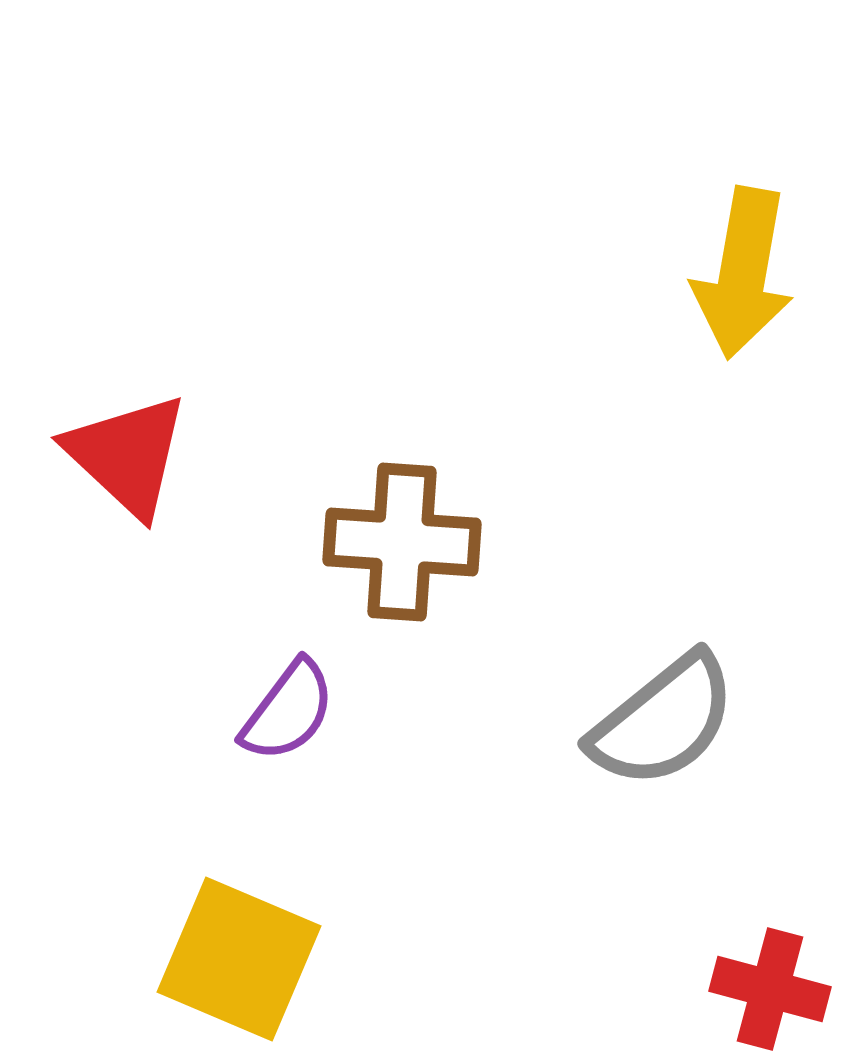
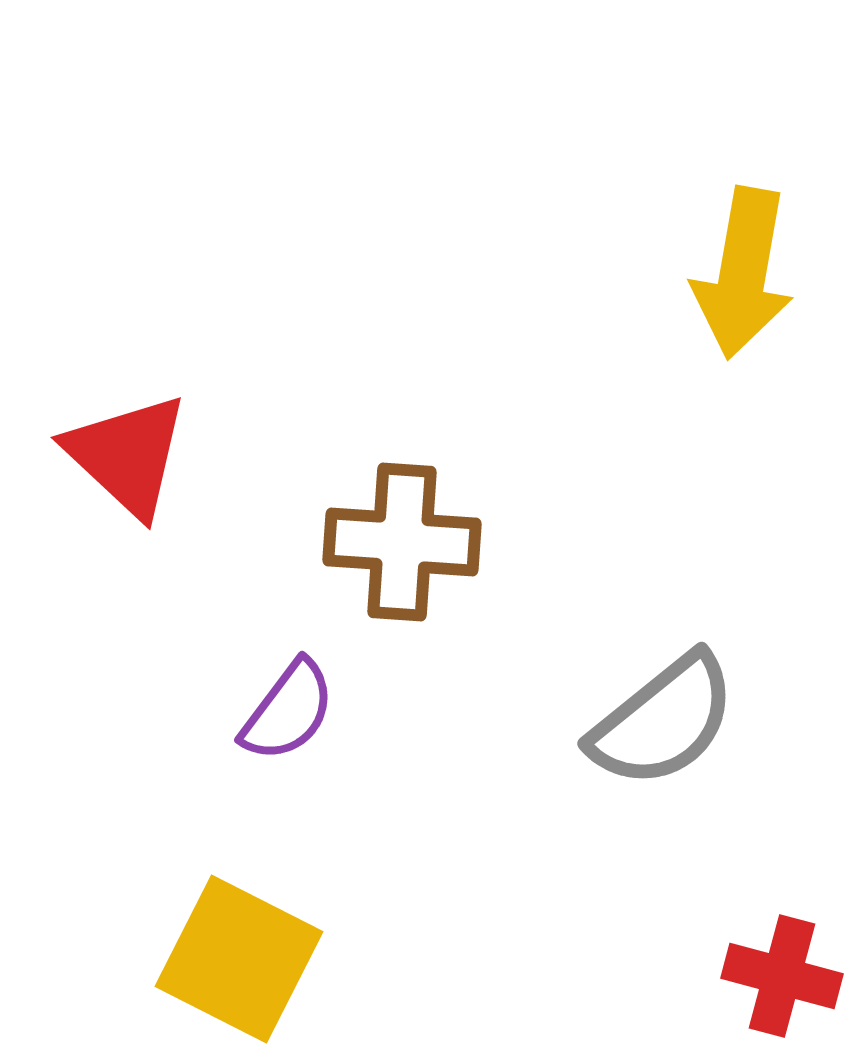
yellow square: rotated 4 degrees clockwise
red cross: moved 12 px right, 13 px up
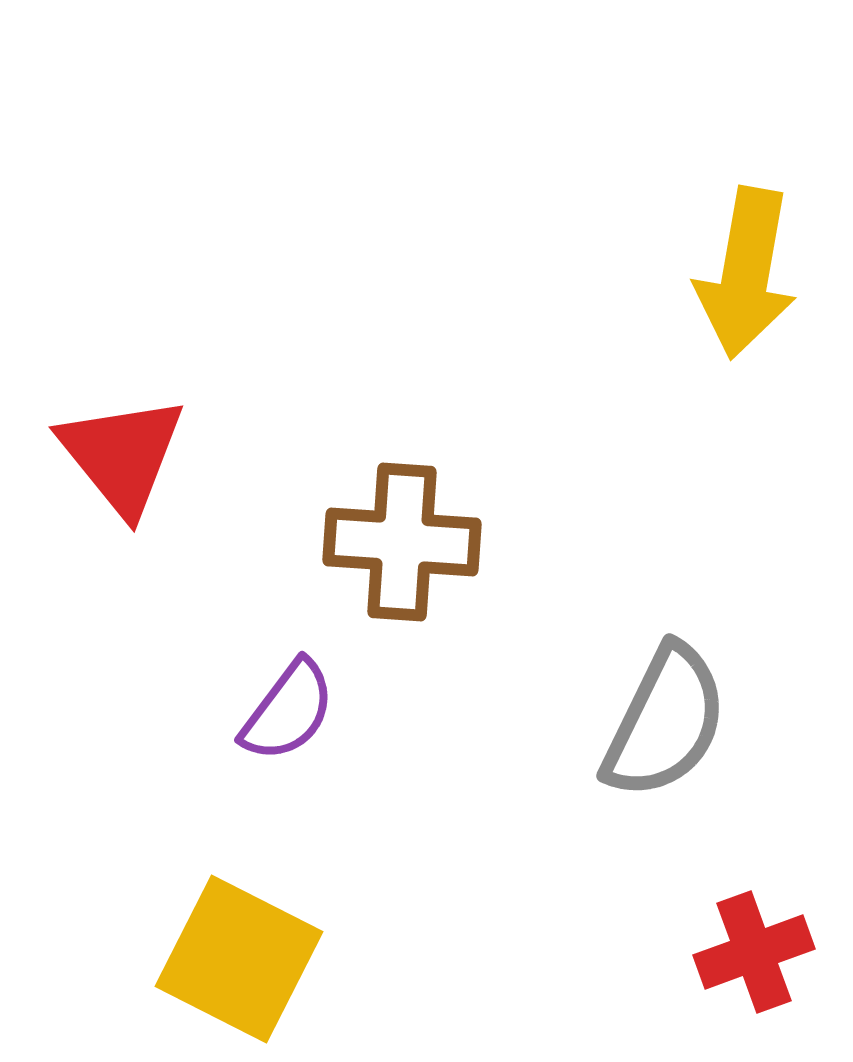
yellow arrow: moved 3 px right
red triangle: moved 5 px left; rotated 8 degrees clockwise
gray semicircle: moved 2 px right, 1 px down; rotated 25 degrees counterclockwise
red cross: moved 28 px left, 24 px up; rotated 35 degrees counterclockwise
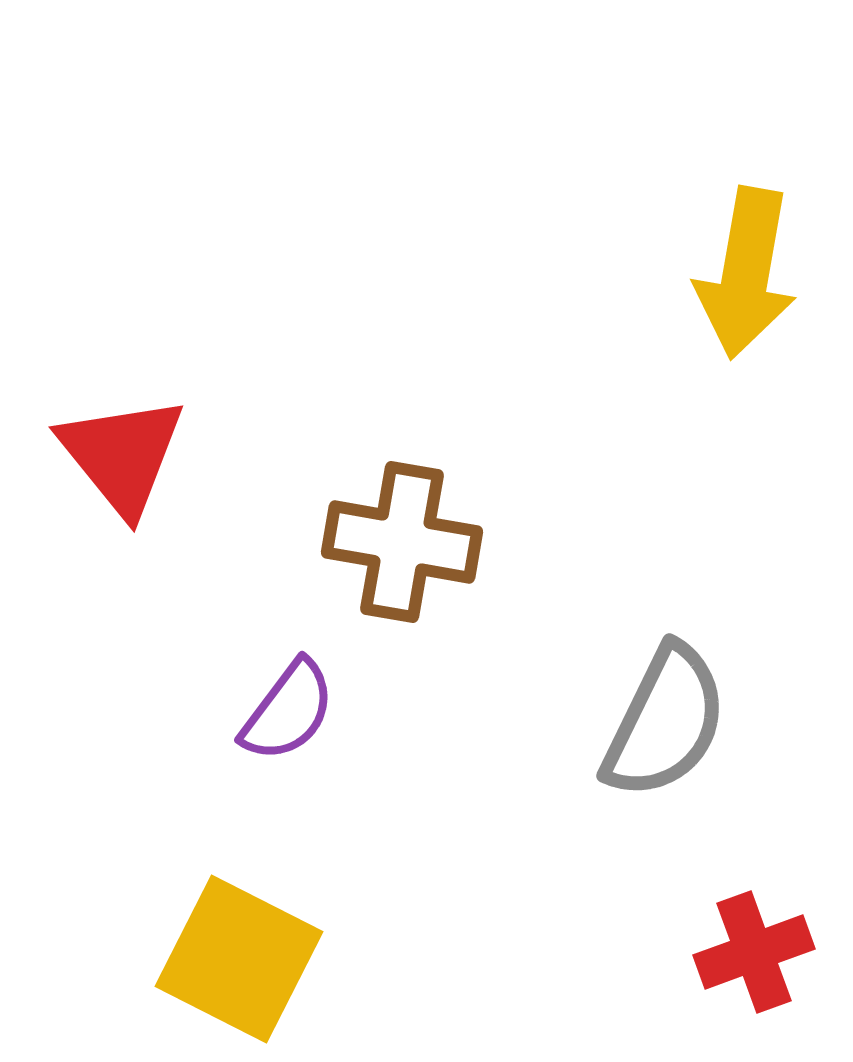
brown cross: rotated 6 degrees clockwise
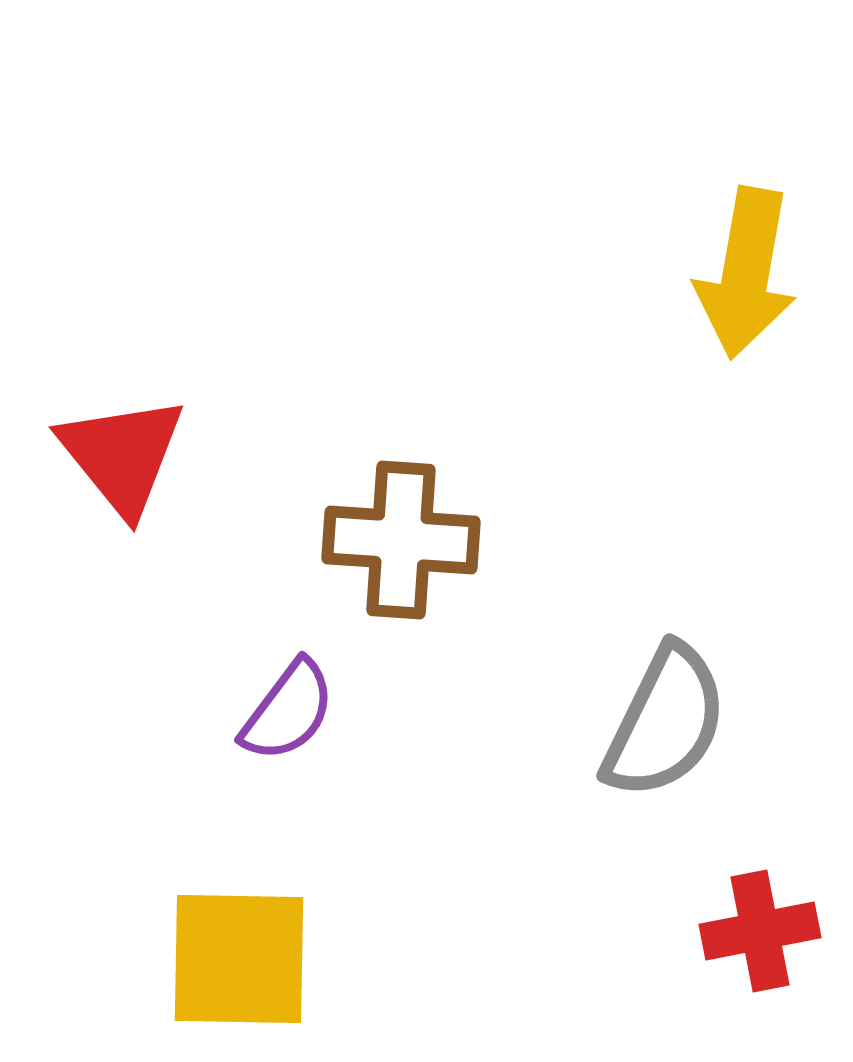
brown cross: moved 1 px left, 2 px up; rotated 6 degrees counterclockwise
red cross: moved 6 px right, 21 px up; rotated 9 degrees clockwise
yellow square: rotated 26 degrees counterclockwise
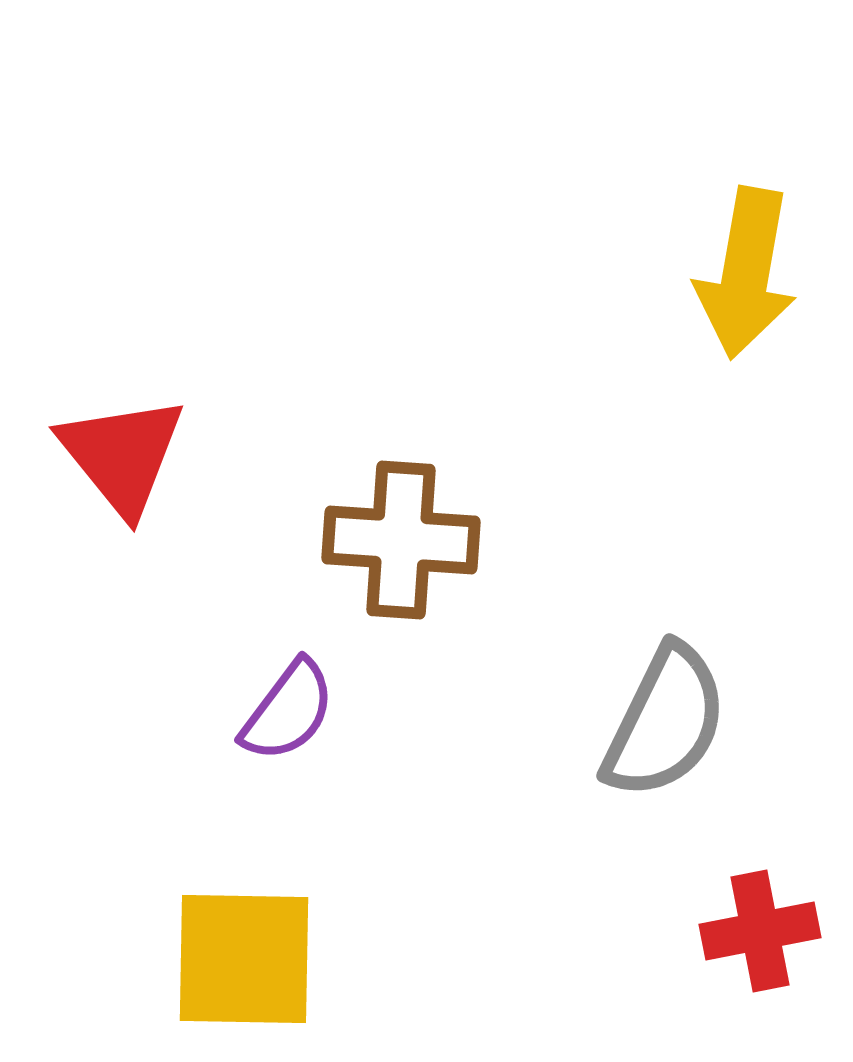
yellow square: moved 5 px right
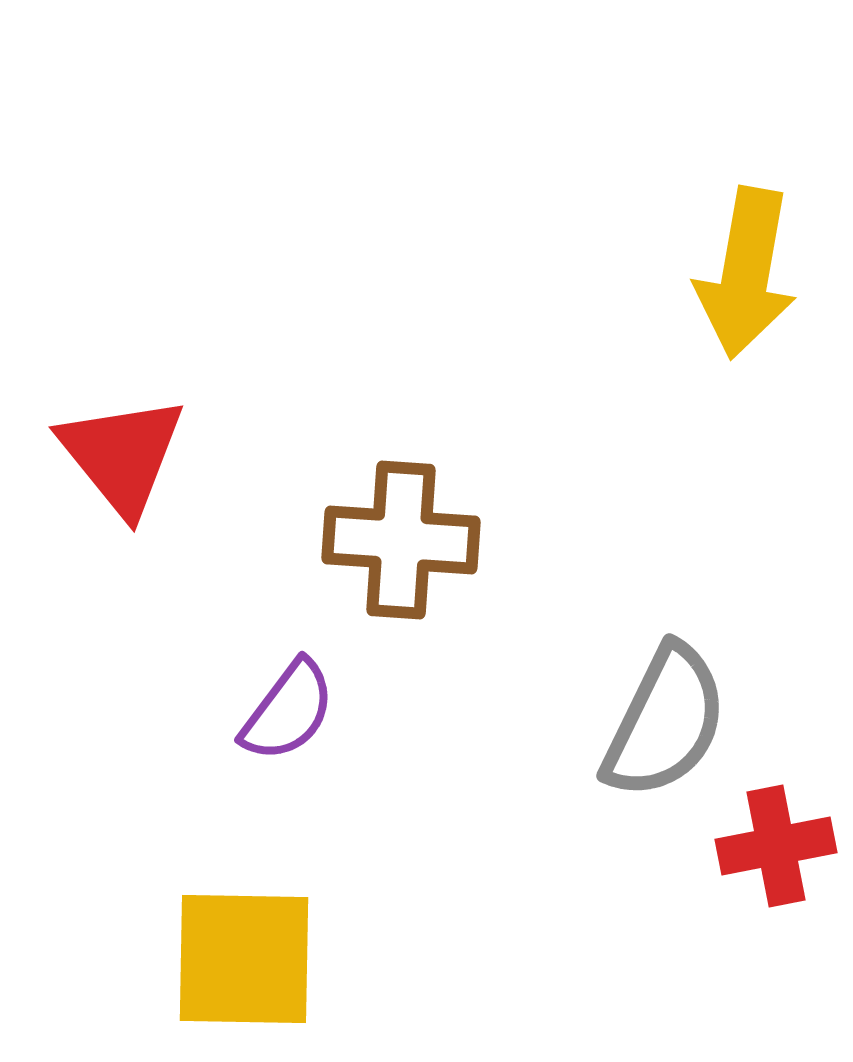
red cross: moved 16 px right, 85 px up
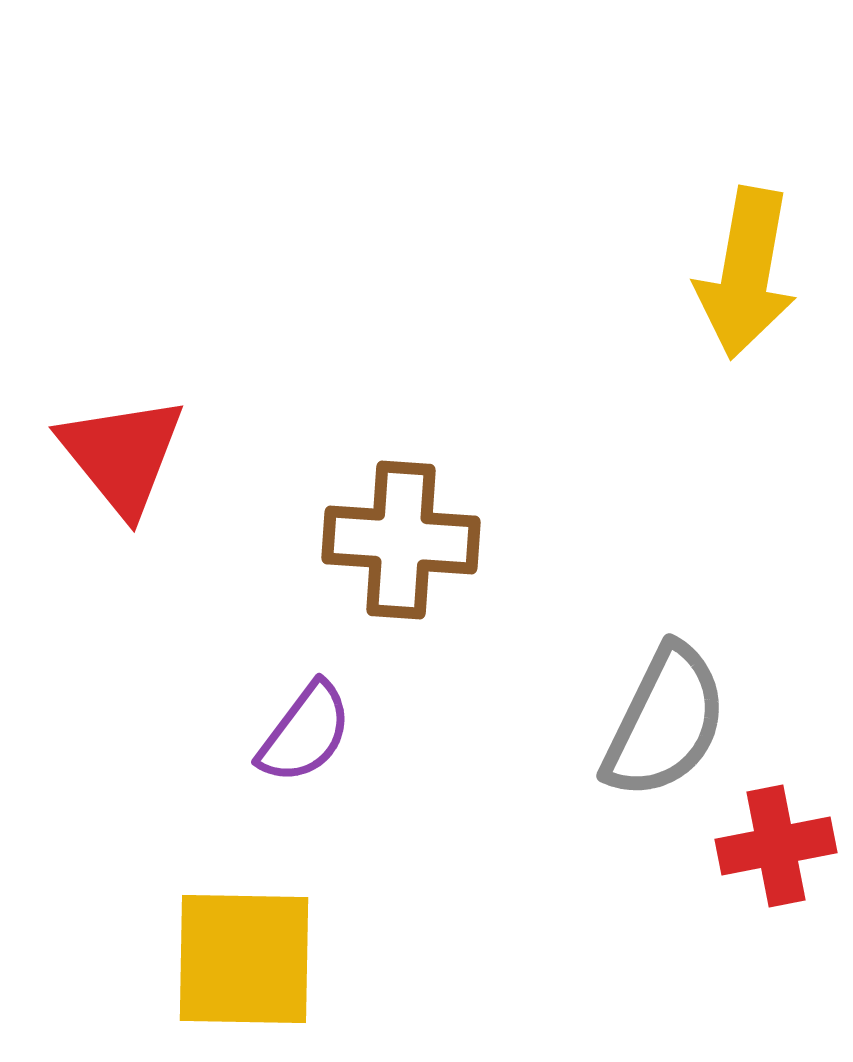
purple semicircle: moved 17 px right, 22 px down
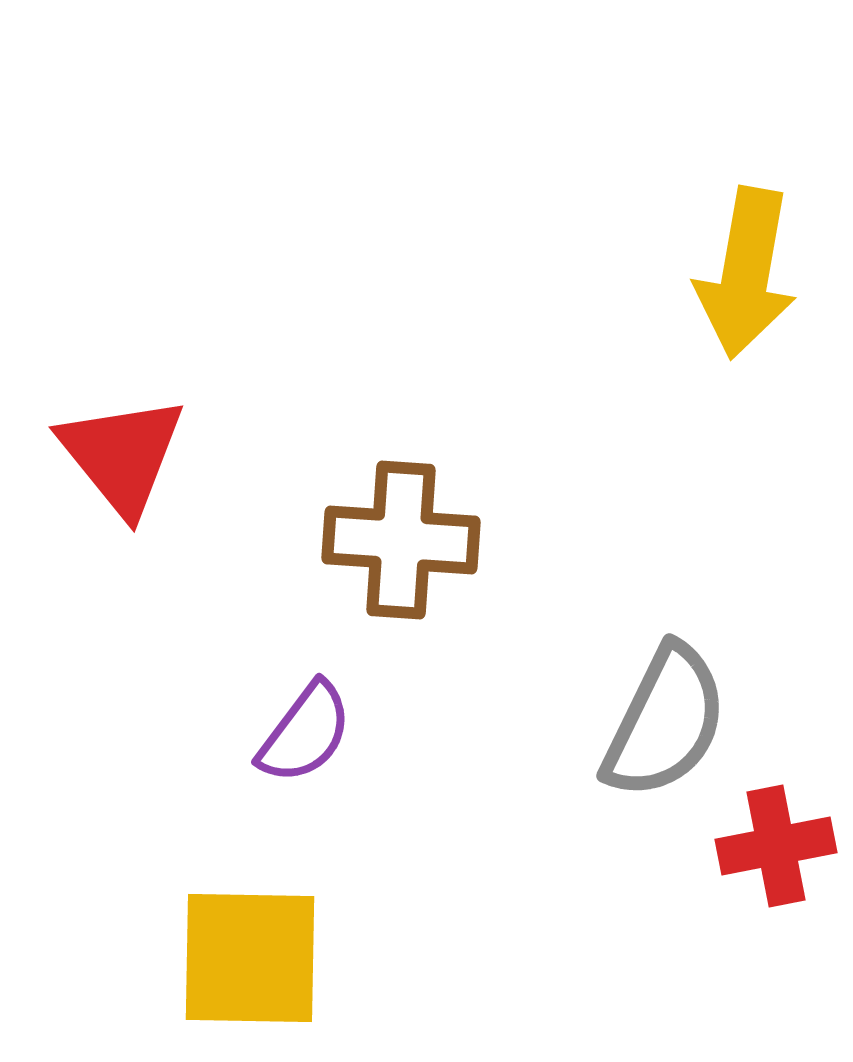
yellow square: moved 6 px right, 1 px up
